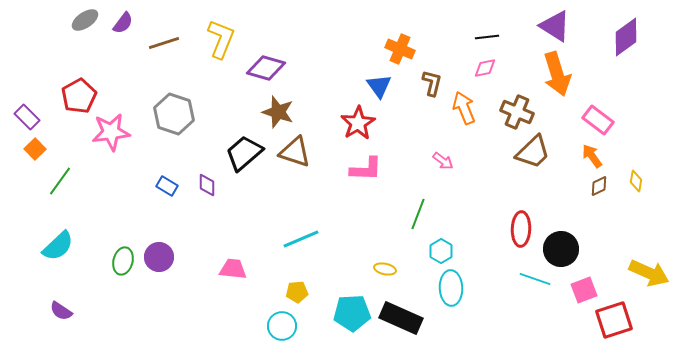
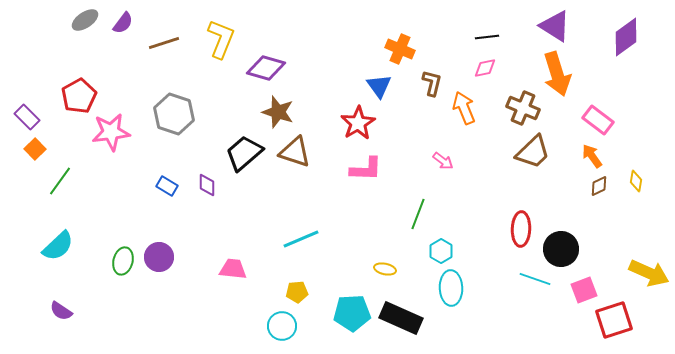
brown cross at (517, 112): moved 6 px right, 4 px up
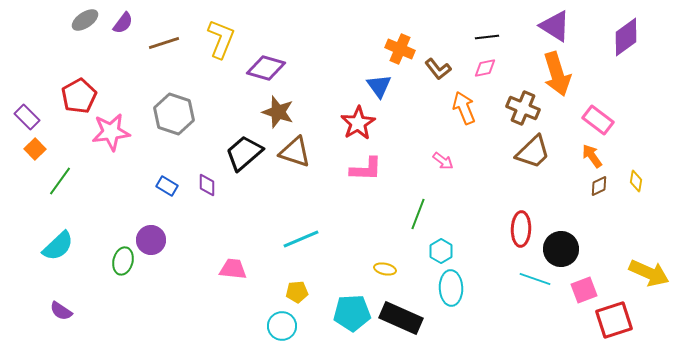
brown L-shape at (432, 83): moved 6 px right, 14 px up; rotated 128 degrees clockwise
purple circle at (159, 257): moved 8 px left, 17 px up
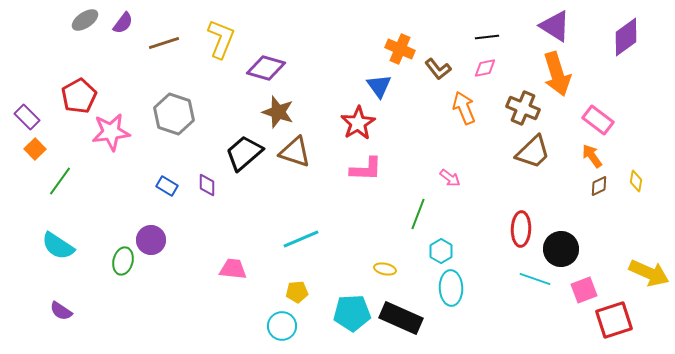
pink arrow at (443, 161): moved 7 px right, 17 px down
cyan semicircle at (58, 246): rotated 76 degrees clockwise
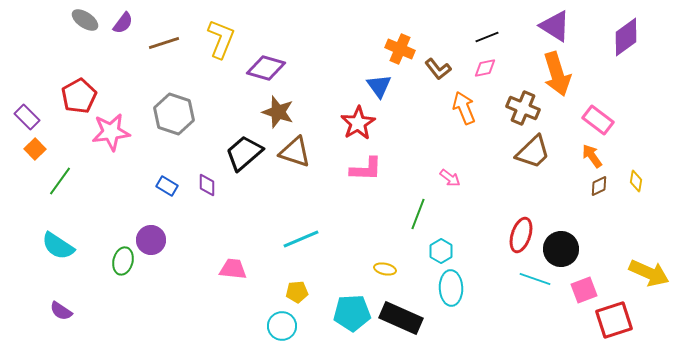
gray ellipse at (85, 20): rotated 68 degrees clockwise
black line at (487, 37): rotated 15 degrees counterclockwise
red ellipse at (521, 229): moved 6 px down; rotated 16 degrees clockwise
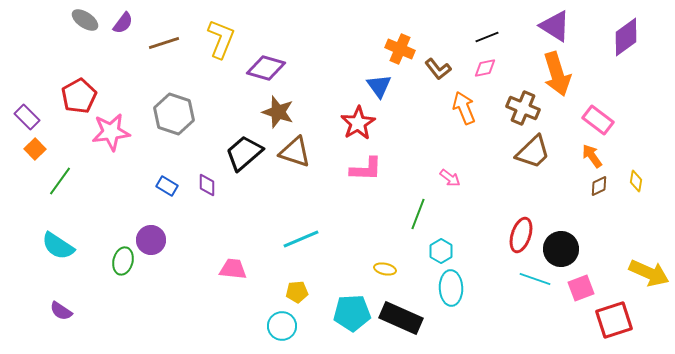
pink square at (584, 290): moved 3 px left, 2 px up
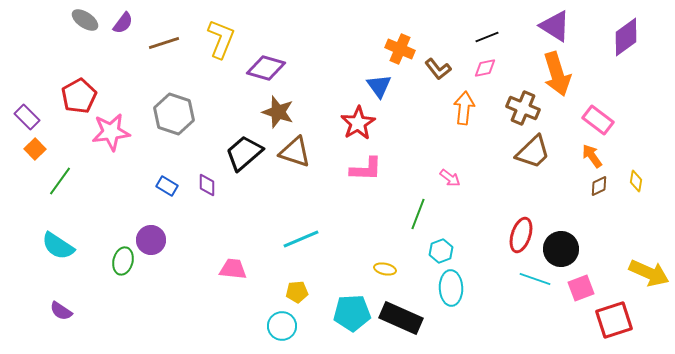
orange arrow at (464, 108): rotated 28 degrees clockwise
cyan hexagon at (441, 251): rotated 10 degrees clockwise
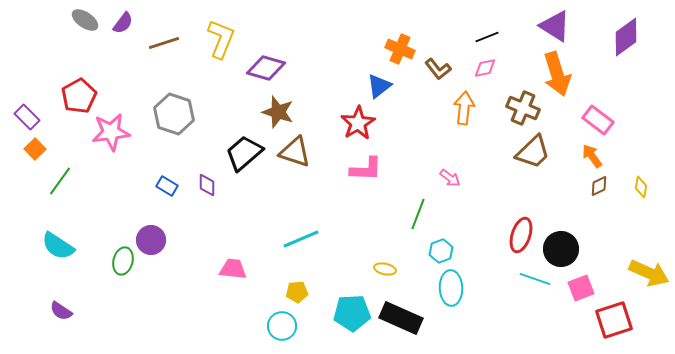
blue triangle at (379, 86): rotated 28 degrees clockwise
yellow diamond at (636, 181): moved 5 px right, 6 px down
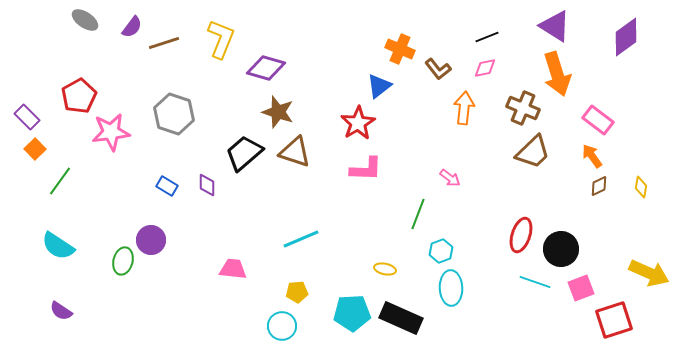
purple semicircle at (123, 23): moved 9 px right, 4 px down
cyan line at (535, 279): moved 3 px down
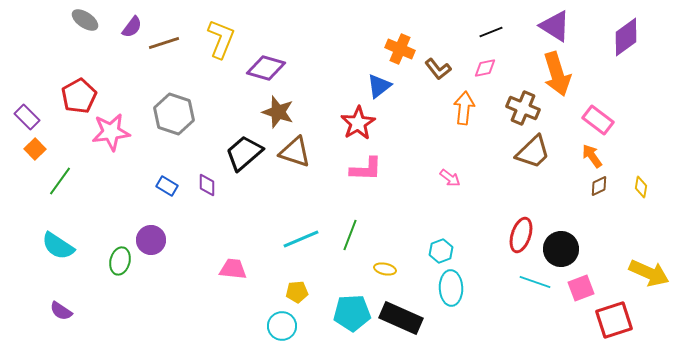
black line at (487, 37): moved 4 px right, 5 px up
green line at (418, 214): moved 68 px left, 21 px down
green ellipse at (123, 261): moved 3 px left
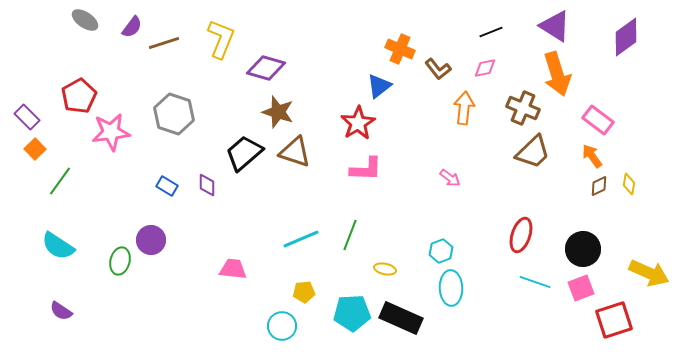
yellow diamond at (641, 187): moved 12 px left, 3 px up
black circle at (561, 249): moved 22 px right
yellow pentagon at (297, 292): moved 7 px right
